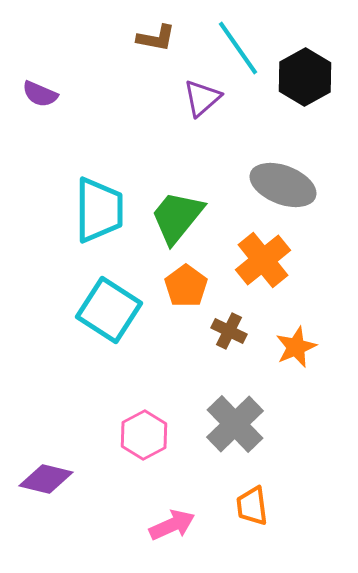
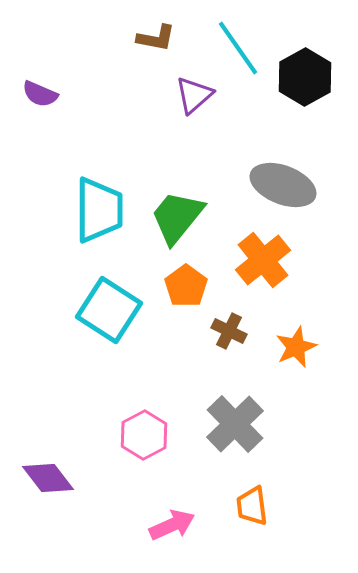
purple triangle: moved 8 px left, 3 px up
purple diamond: moved 2 px right, 1 px up; rotated 38 degrees clockwise
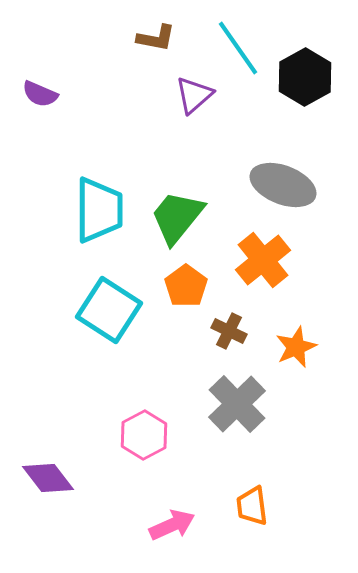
gray cross: moved 2 px right, 20 px up
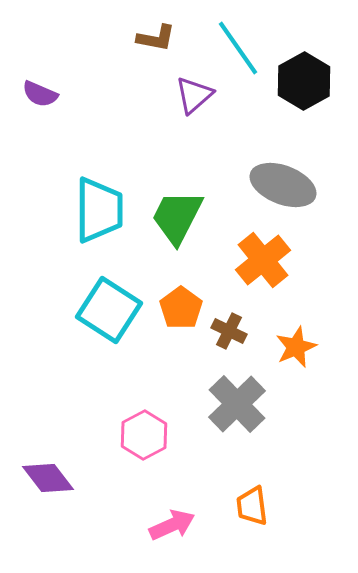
black hexagon: moved 1 px left, 4 px down
green trapezoid: rotated 12 degrees counterclockwise
orange pentagon: moved 5 px left, 22 px down
